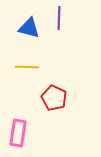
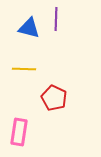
purple line: moved 3 px left, 1 px down
yellow line: moved 3 px left, 2 px down
pink rectangle: moved 1 px right, 1 px up
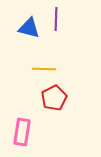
yellow line: moved 20 px right
red pentagon: rotated 20 degrees clockwise
pink rectangle: moved 3 px right
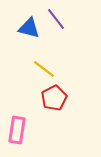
purple line: rotated 40 degrees counterclockwise
yellow line: rotated 35 degrees clockwise
pink rectangle: moved 5 px left, 2 px up
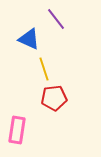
blue triangle: moved 11 px down; rotated 10 degrees clockwise
yellow line: rotated 35 degrees clockwise
red pentagon: rotated 20 degrees clockwise
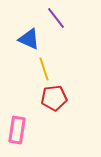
purple line: moved 1 px up
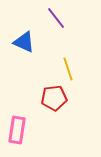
blue triangle: moved 5 px left, 3 px down
yellow line: moved 24 px right
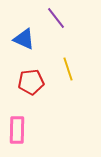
blue triangle: moved 3 px up
red pentagon: moved 23 px left, 16 px up
pink rectangle: rotated 8 degrees counterclockwise
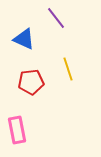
pink rectangle: rotated 12 degrees counterclockwise
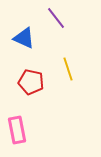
blue triangle: moved 1 px up
red pentagon: rotated 20 degrees clockwise
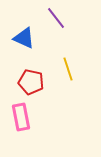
pink rectangle: moved 4 px right, 13 px up
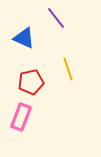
red pentagon: rotated 25 degrees counterclockwise
pink rectangle: rotated 32 degrees clockwise
